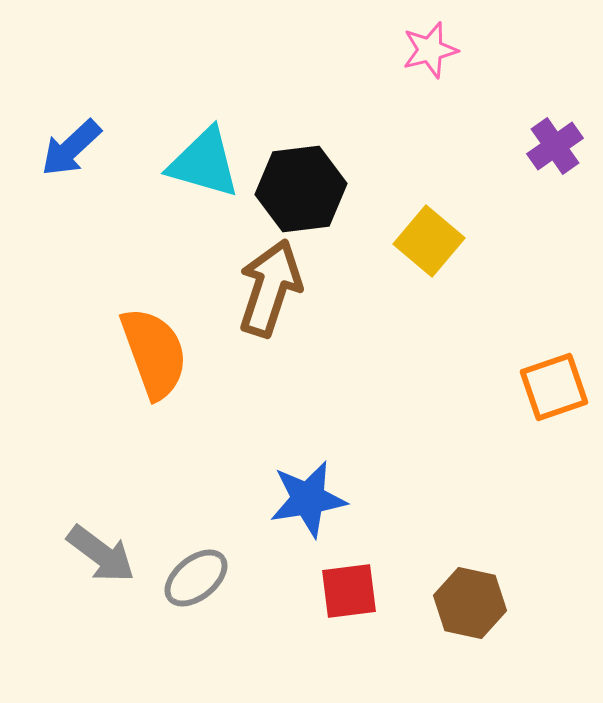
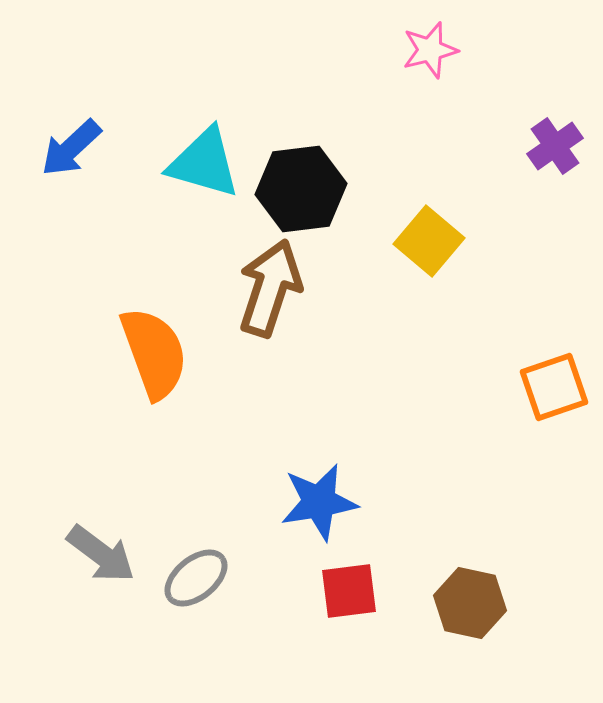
blue star: moved 11 px right, 3 px down
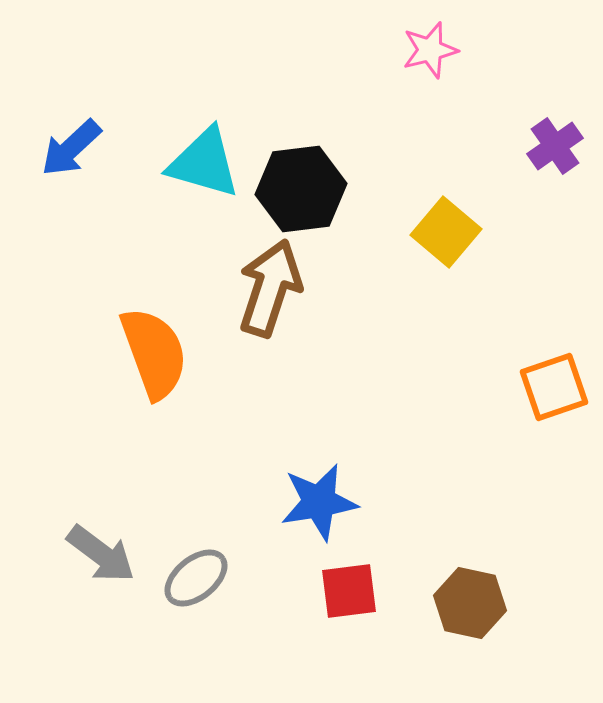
yellow square: moved 17 px right, 9 px up
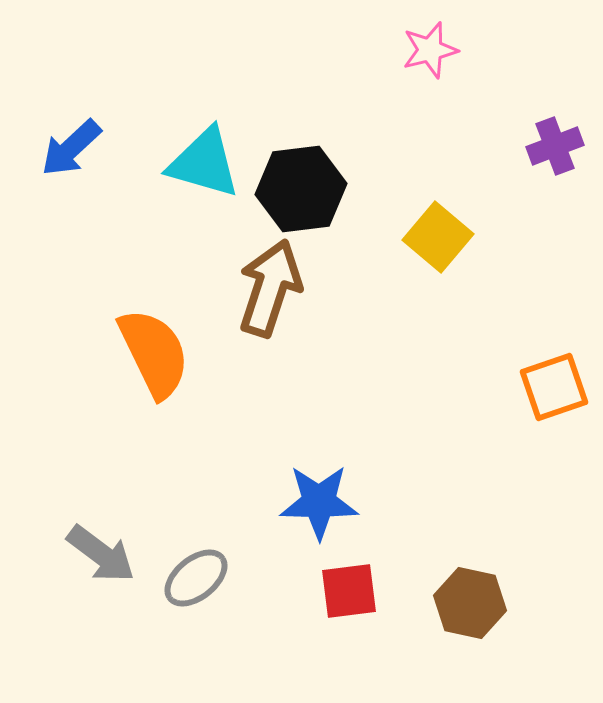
purple cross: rotated 14 degrees clockwise
yellow square: moved 8 px left, 5 px down
orange semicircle: rotated 6 degrees counterclockwise
blue star: rotated 10 degrees clockwise
